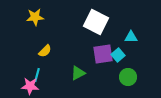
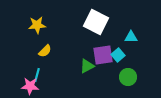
yellow star: moved 2 px right, 8 px down
purple square: moved 1 px down
green triangle: moved 9 px right, 7 px up
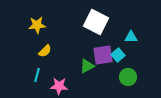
pink star: moved 29 px right
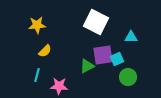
cyan square: moved 1 px left, 4 px down; rotated 16 degrees clockwise
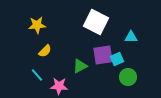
green triangle: moved 7 px left
cyan line: rotated 56 degrees counterclockwise
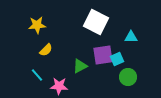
yellow semicircle: moved 1 px right, 1 px up
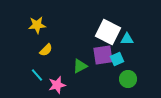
white square: moved 12 px right, 10 px down
cyan triangle: moved 4 px left, 2 px down
green circle: moved 2 px down
pink star: moved 2 px left, 1 px up; rotated 18 degrees counterclockwise
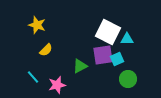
yellow star: rotated 24 degrees clockwise
cyan line: moved 4 px left, 2 px down
